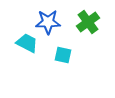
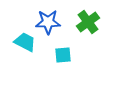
cyan trapezoid: moved 2 px left, 1 px up
cyan square: rotated 18 degrees counterclockwise
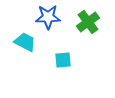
blue star: moved 5 px up
cyan square: moved 5 px down
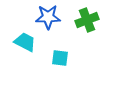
green cross: moved 1 px left, 2 px up; rotated 15 degrees clockwise
cyan square: moved 3 px left, 2 px up; rotated 12 degrees clockwise
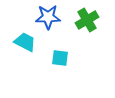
green cross: rotated 10 degrees counterclockwise
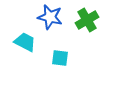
blue star: moved 2 px right; rotated 15 degrees clockwise
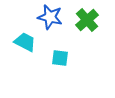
green cross: rotated 10 degrees counterclockwise
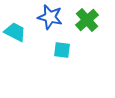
cyan trapezoid: moved 10 px left, 10 px up
cyan square: moved 2 px right, 8 px up
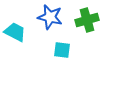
green cross: rotated 25 degrees clockwise
